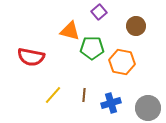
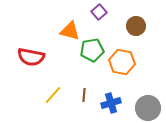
green pentagon: moved 2 px down; rotated 10 degrees counterclockwise
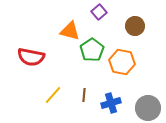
brown circle: moved 1 px left
green pentagon: rotated 25 degrees counterclockwise
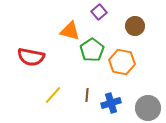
brown line: moved 3 px right
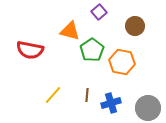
red semicircle: moved 1 px left, 7 px up
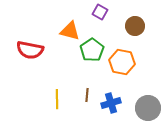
purple square: moved 1 px right; rotated 21 degrees counterclockwise
yellow line: moved 4 px right, 4 px down; rotated 42 degrees counterclockwise
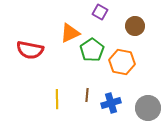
orange triangle: moved 2 px down; rotated 40 degrees counterclockwise
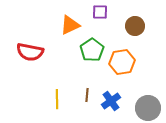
purple square: rotated 28 degrees counterclockwise
orange triangle: moved 8 px up
red semicircle: moved 2 px down
orange hexagon: rotated 20 degrees counterclockwise
blue cross: moved 2 px up; rotated 18 degrees counterclockwise
